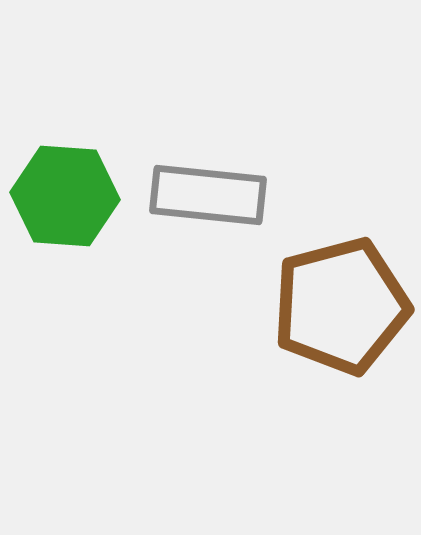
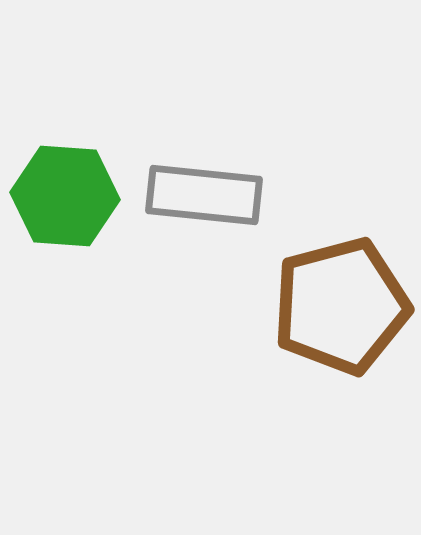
gray rectangle: moved 4 px left
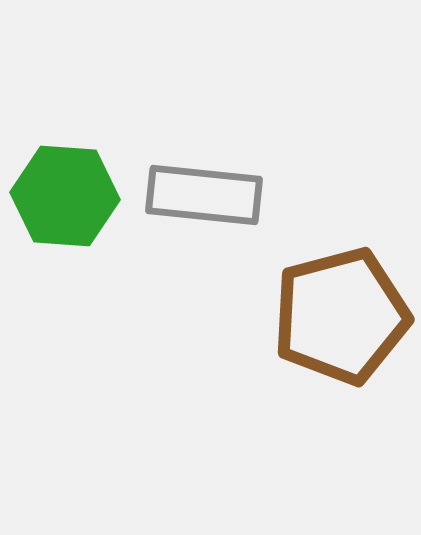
brown pentagon: moved 10 px down
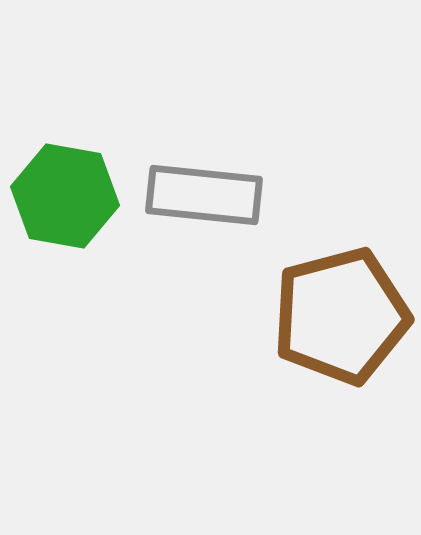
green hexagon: rotated 6 degrees clockwise
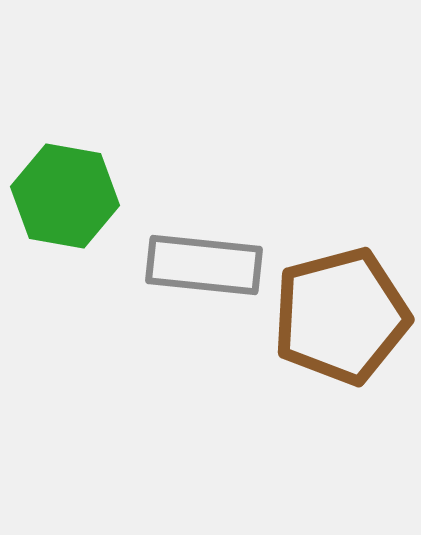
gray rectangle: moved 70 px down
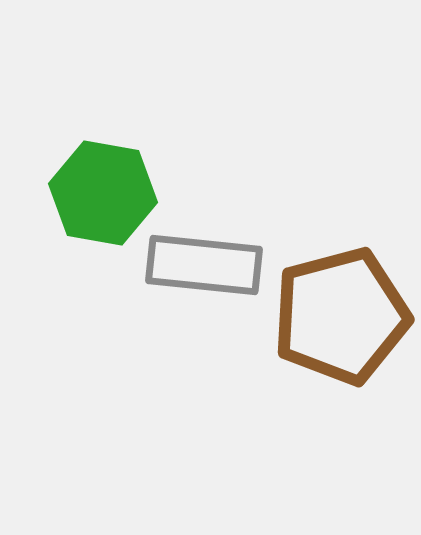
green hexagon: moved 38 px right, 3 px up
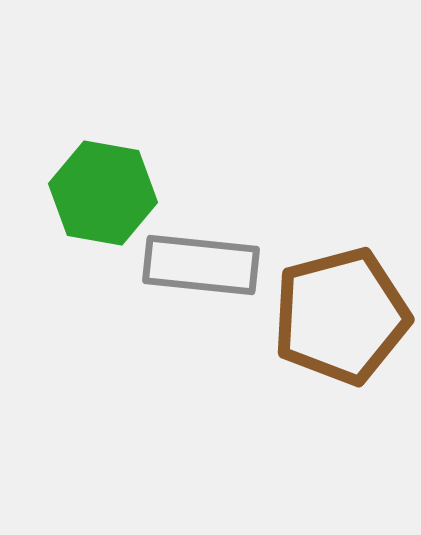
gray rectangle: moved 3 px left
